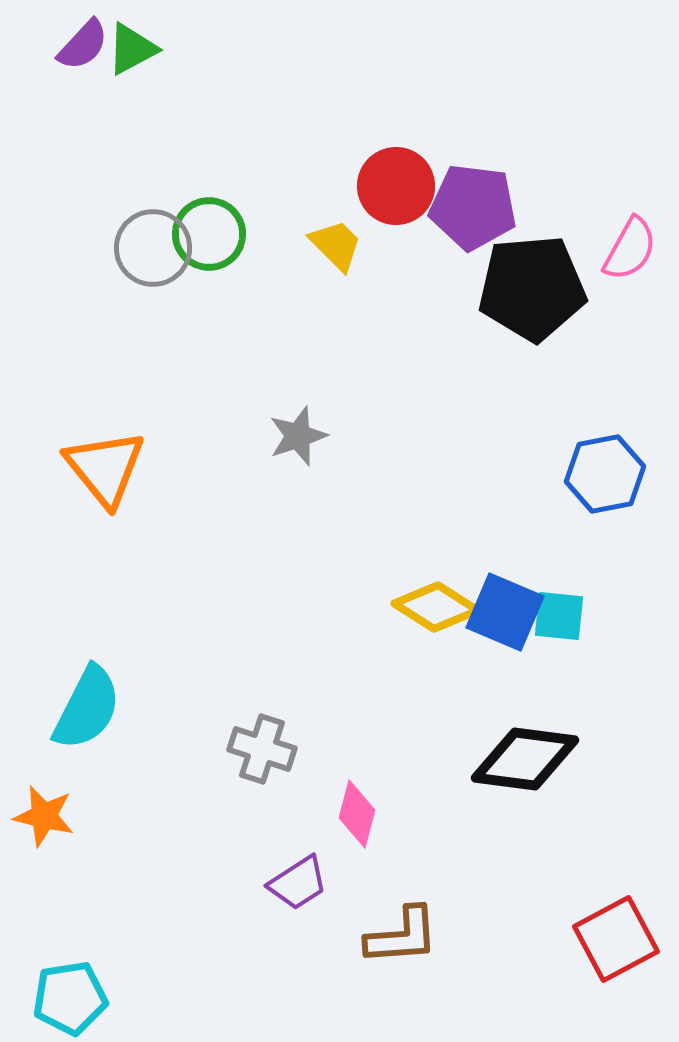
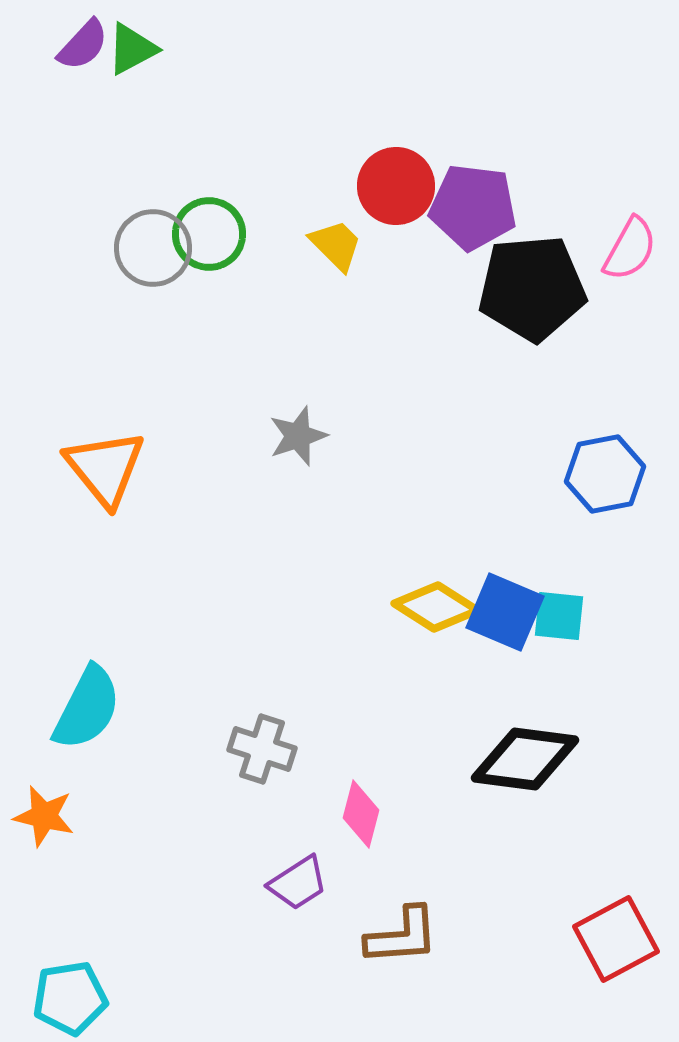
pink diamond: moved 4 px right
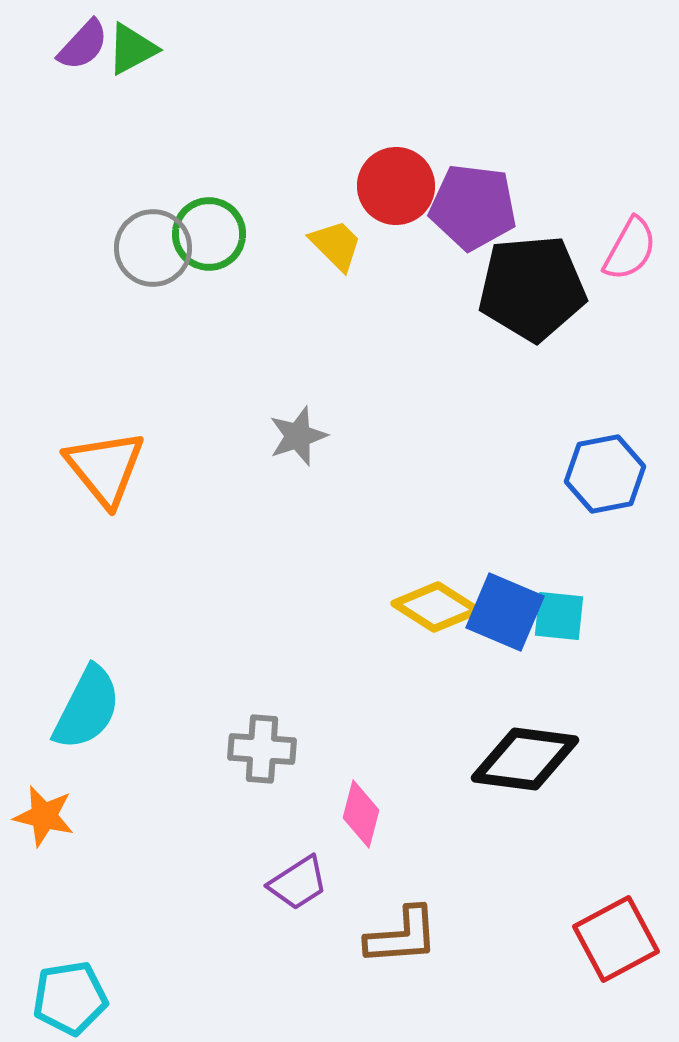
gray cross: rotated 14 degrees counterclockwise
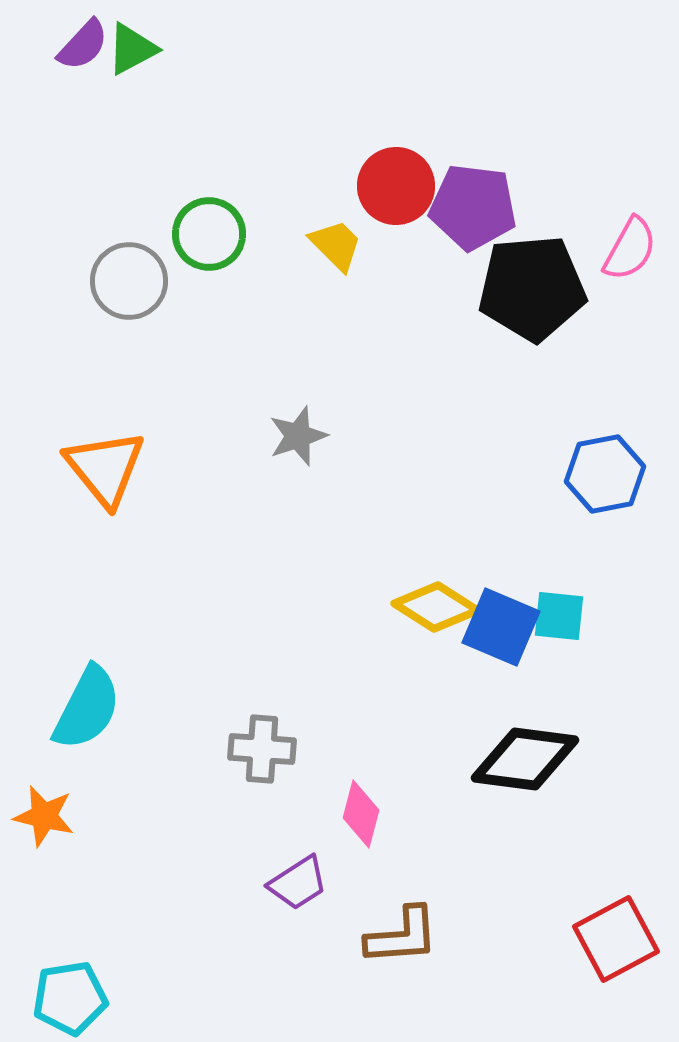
gray circle: moved 24 px left, 33 px down
blue square: moved 4 px left, 15 px down
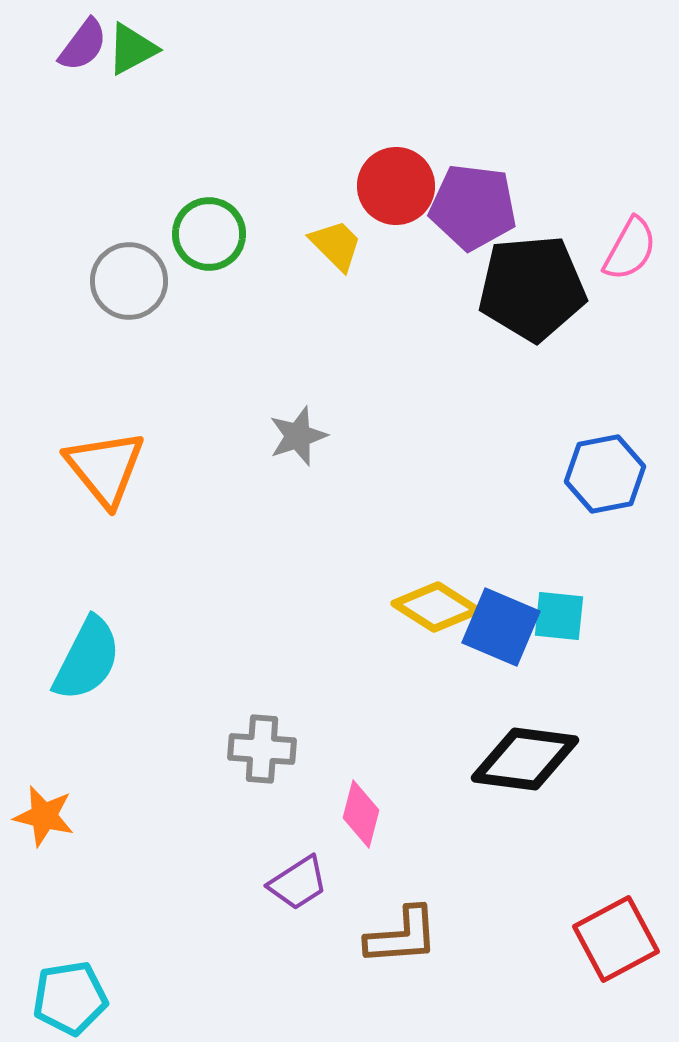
purple semicircle: rotated 6 degrees counterclockwise
cyan semicircle: moved 49 px up
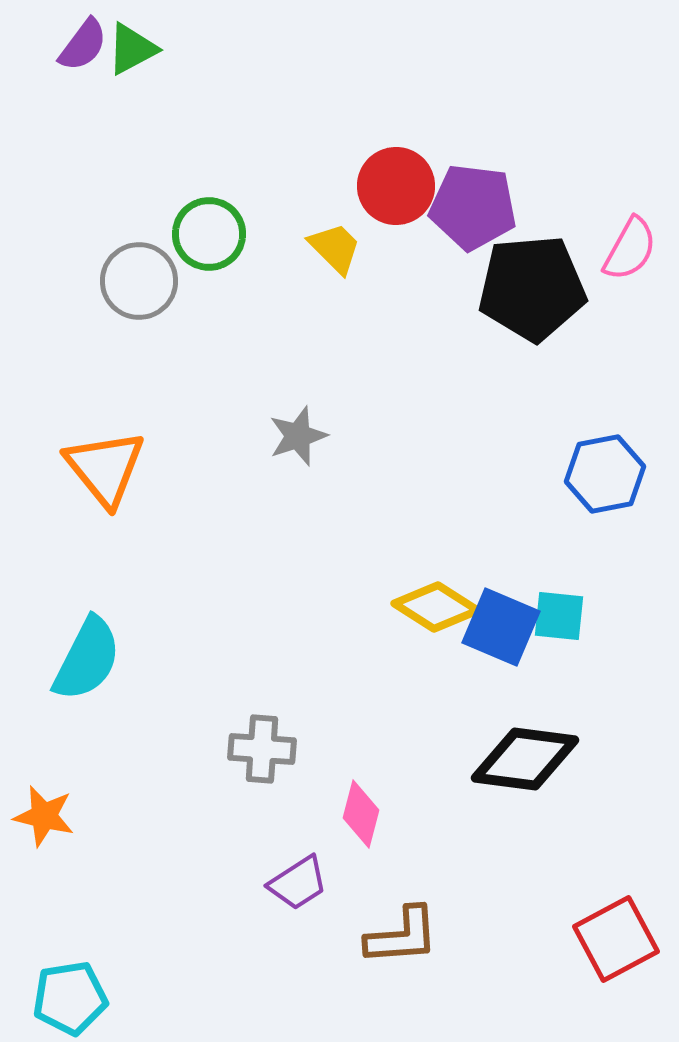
yellow trapezoid: moved 1 px left, 3 px down
gray circle: moved 10 px right
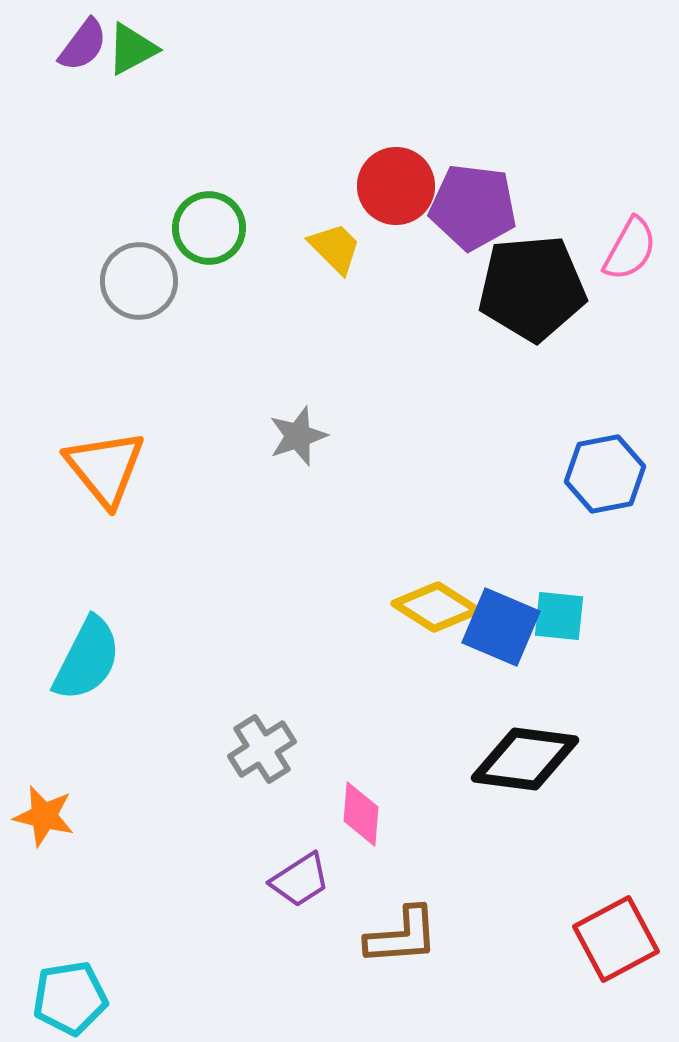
green circle: moved 6 px up
gray cross: rotated 36 degrees counterclockwise
pink diamond: rotated 10 degrees counterclockwise
purple trapezoid: moved 2 px right, 3 px up
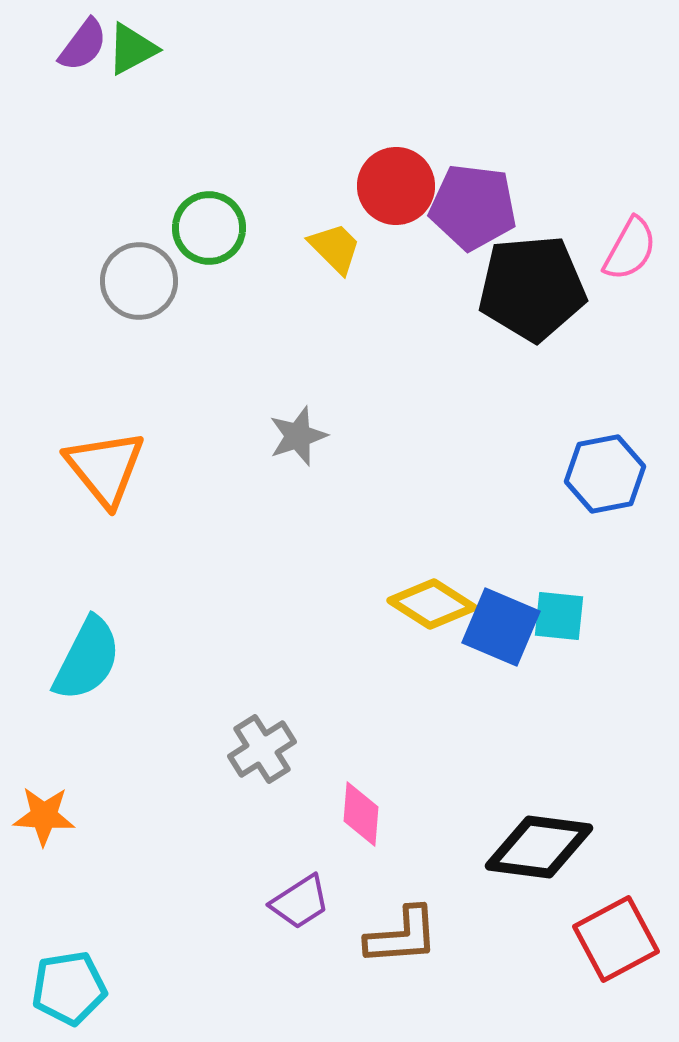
yellow diamond: moved 4 px left, 3 px up
black diamond: moved 14 px right, 88 px down
orange star: rotated 10 degrees counterclockwise
purple trapezoid: moved 22 px down
cyan pentagon: moved 1 px left, 10 px up
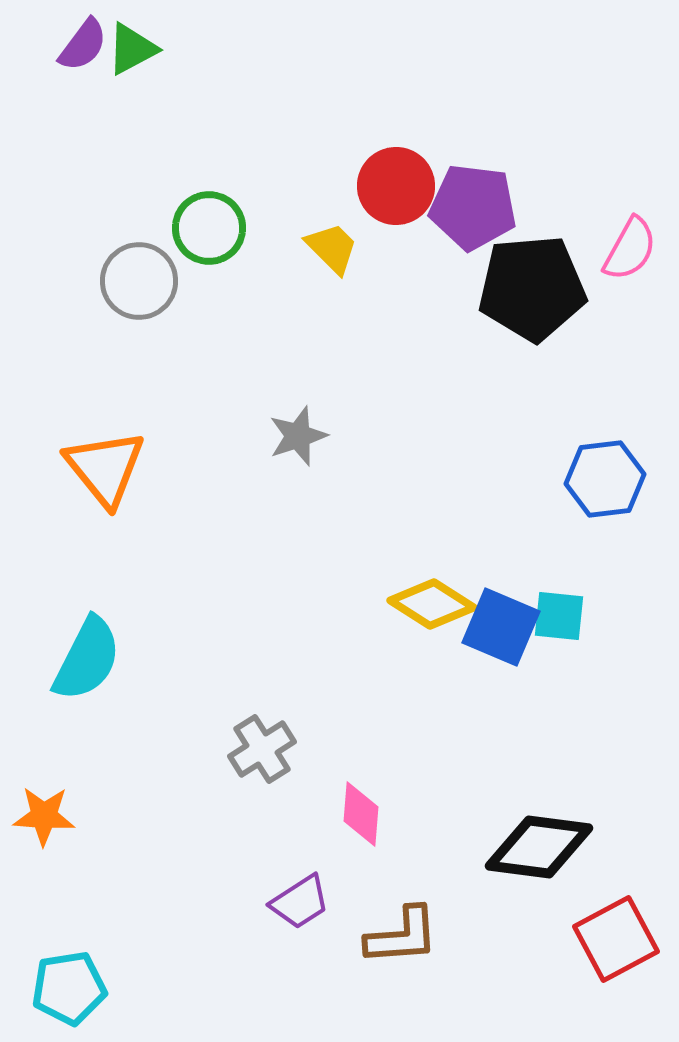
yellow trapezoid: moved 3 px left
blue hexagon: moved 5 px down; rotated 4 degrees clockwise
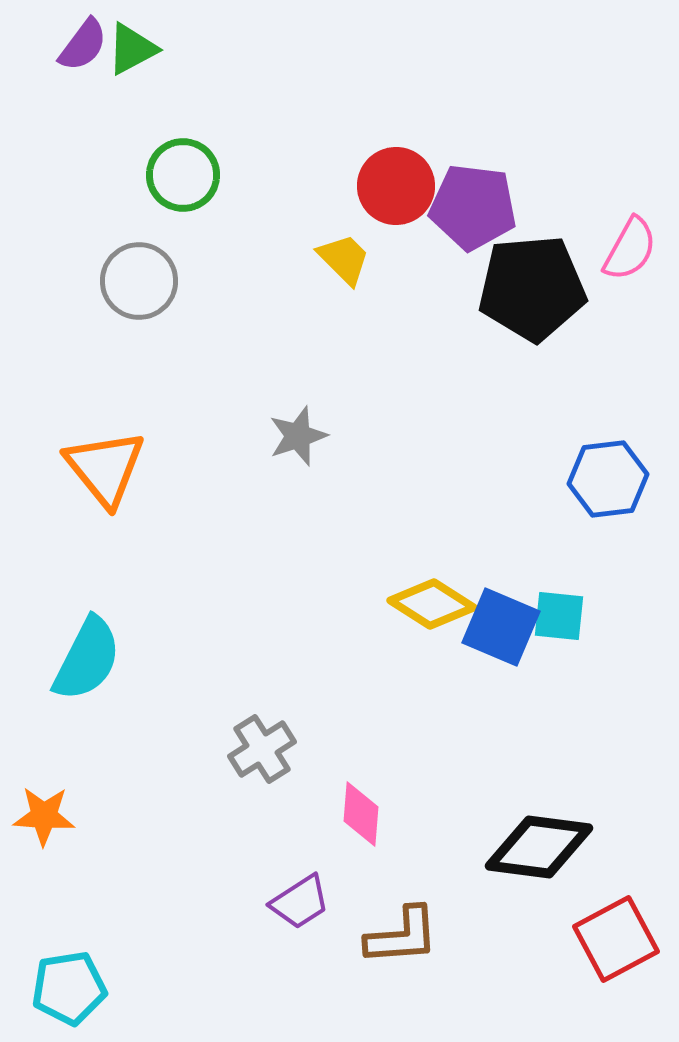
green circle: moved 26 px left, 53 px up
yellow trapezoid: moved 12 px right, 11 px down
blue hexagon: moved 3 px right
